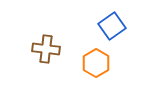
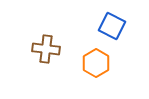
blue square: rotated 28 degrees counterclockwise
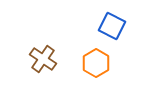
brown cross: moved 3 px left, 10 px down; rotated 28 degrees clockwise
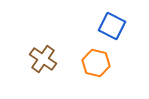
orange hexagon: rotated 16 degrees counterclockwise
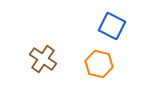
orange hexagon: moved 3 px right, 1 px down
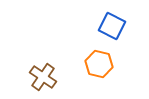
brown cross: moved 18 px down
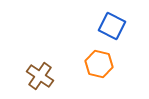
brown cross: moved 3 px left, 1 px up
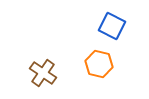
brown cross: moved 3 px right, 3 px up
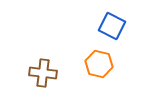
brown cross: rotated 28 degrees counterclockwise
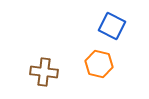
brown cross: moved 1 px right, 1 px up
